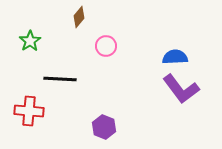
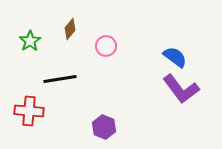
brown diamond: moved 9 px left, 12 px down
blue semicircle: rotated 40 degrees clockwise
black line: rotated 12 degrees counterclockwise
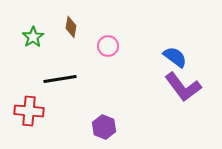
brown diamond: moved 1 px right, 2 px up; rotated 30 degrees counterclockwise
green star: moved 3 px right, 4 px up
pink circle: moved 2 px right
purple L-shape: moved 2 px right, 2 px up
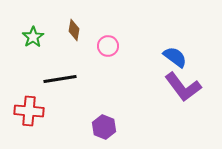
brown diamond: moved 3 px right, 3 px down
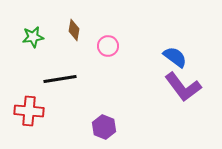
green star: rotated 25 degrees clockwise
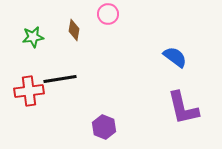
pink circle: moved 32 px up
purple L-shape: moved 21 px down; rotated 24 degrees clockwise
red cross: moved 20 px up; rotated 12 degrees counterclockwise
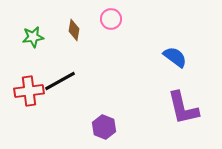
pink circle: moved 3 px right, 5 px down
black line: moved 2 px down; rotated 20 degrees counterclockwise
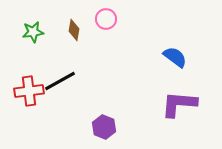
pink circle: moved 5 px left
green star: moved 5 px up
purple L-shape: moved 4 px left, 4 px up; rotated 108 degrees clockwise
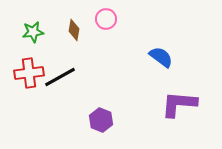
blue semicircle: moved 14 px left
black line: moved 4 px up
red cross: moved 18 px up
purple hexagon: moved 3 px left, 7 px up
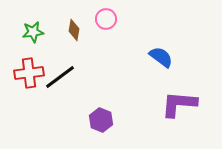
black line: rotated 8 degrees counterclockwise
